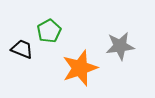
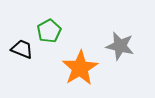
gray star: rotated 20 degrees clockwise
orange star: rotated 12 degrees counterclockwise
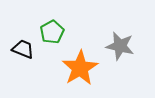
green pentagon: moved 3 px right, 1 px down
black trapezoid: moved 1 px right
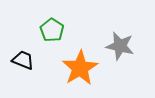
green pentagon: moved 2 px up; rotated 10 degrees counterclockwise
black trapezoid: moved 11 px down
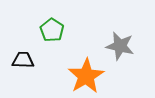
black trapezoid: rotated 20 degrees counterclockwise
orange star: moved 6 px right, 8 px down
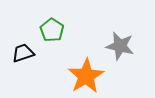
black trapezoid: moved 7 px up; rotated 20 degrees counterclockwise
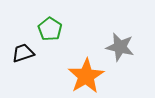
green pentagon: moved 2 px left, 1 px up
gray star: moved 1 px down
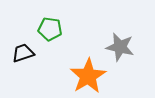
green pentagon: rotated 25 degrees counterclockwise
orange star: moved 2 px right
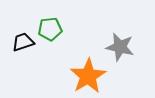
green pentagon: rotated 15 degrees counterclockwise
black trapezoid: moved 11 px up
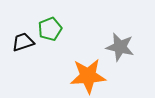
green pentagon: rotated 15 degrees counterclockwise
orange star: rotated 27 degrees clockwise
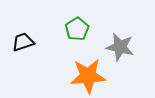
green pentagon: moved 27 px right; rotated 10 degrees counterclockwise
